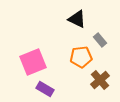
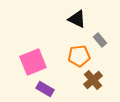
orange pentagon: moved 2 px left, 1 px up
brown cross: moved 7 px left
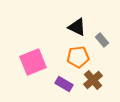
black triangle: moved 8 px down
gray rectangle: moved 2 px right
orange pentagon: moved 1 px left, 1 px down
purple rectangle: moved 19 px right, 5 px up
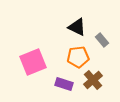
purple rectangle: rotated 12 degrees counterclockwise
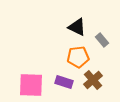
pink square: moved 2 px left, 23 px down; rotated 24 degrees clockwise
purple rectangle: moved 2 px up
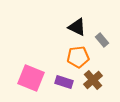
pink square: moved 7 px up; rotated 20 degrees clockwise
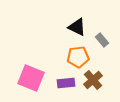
purple rectangle: moved 2 px right, 1 px down; rotated 24 degrees counterclockwise
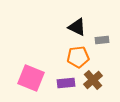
gray rectangle: rotated 56 degrees counterclockwise
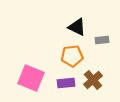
orange pentagon: moved 6 px left, 1 px up
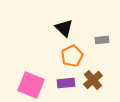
black triangle: moved 13 px left, 1 px down; rotated 18 degrees clockwise
orange pentagon: rotated 20 degrees counterclockwise
pink square: moved 7 px down
